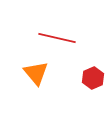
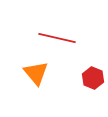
red hexagon: rotated 15 degrees counterclockwise
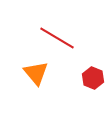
red line: rotated 18 degrees clockwise
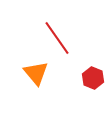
red line: rotated 24 degrees clockwise
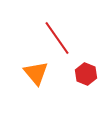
red hexagon: moved 7 px left, 4 px up
